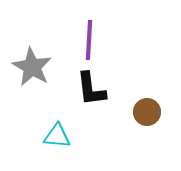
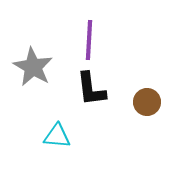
gray star: moved 1 px right
brown circle: moved 10 px up
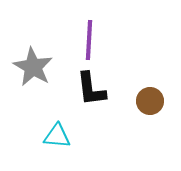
brown circle: moved 3 px right, 1 px up
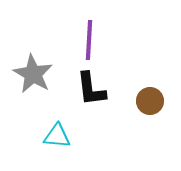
gray star: moved 7 px down
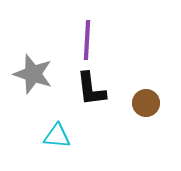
purple line: moved 2 px left
gray star: rotated 12 degrees counterclockwise
brown circle: moved 4 px left, 2 px down
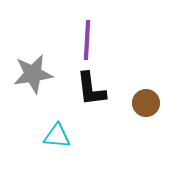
gray star: rotated 27 degrees counterclockwise
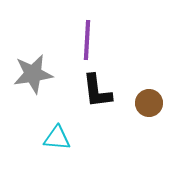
black L-shape: moved 6 px right, 2 px down
brown circle: moved 3 px right
cyan triangle: moved 2 px down
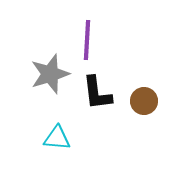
gray star: moved 17 px right; rotated 9 degrees counterclockwise
black L-shape: moved 2 px down
brown circle: moved 5 px left, 2 px up
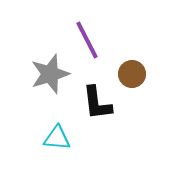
purple line: rotated 30 degrees counterclockwise
black L-shape: moved 10 px down
brown circle: moved 12 px left, 27 px up
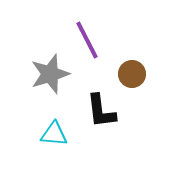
black L-shape: moved 4 px right, 8 px down
cyan triangle: moved 3 px left, 4 px up
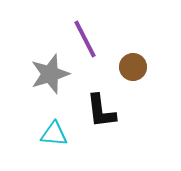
purple line: moved 2 px left, 1 px up
brown circle: moved 1 px right, 7 px up
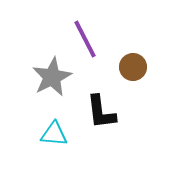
gray star: moved 2 px right, 3 px down; rotated 9 degrees counterclockwise
black L-shape: moved 1 px down
